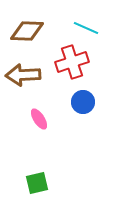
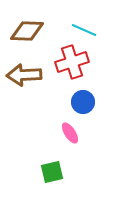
cyan line: moved 2 px left, 2 px down
brown arrow: moved 1 px right
pink ellipse: moved 31 px right, 14 px down
green square: moved 15 px right, 11 px up
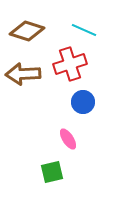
brown diamond: rotated 16 degrees clockwise
red cross: moved 2 px left, 2 px down
brown arrow: moved 1 px left, 1 px up
pink ellipse: moved 2 px left, 6 px down
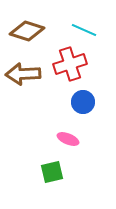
pink ellipse: rotated 35 degrees counterclockwise
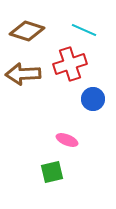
blue circle: moved 10 px right, 3 px up
pink ellipse: moved 1 px left, 1 px down
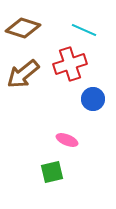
brown diamond: moved 4 px left, 3 px up
brown arrow: rotated 36 degrees counterclockwise
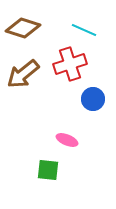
green square: moved 4 px left, 2 px up; rotated 20 degrees clockwise
